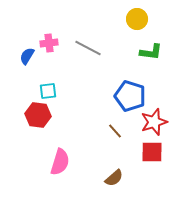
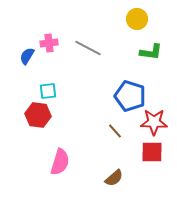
red star: rotated 20 degrees clockwise
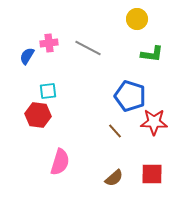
green L-shape: moved 1 px right, 2 px down
red square: moved 22 px down
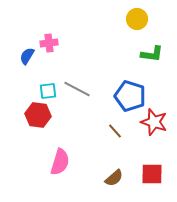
gray line: moved 11 px left, 41 px down
red star: rotated 16 degrees clockwise
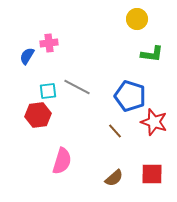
gray line: moved 2 px up
red hexagon: rotated 15 degrees counterclockwise
pink semicircle: moved 2 px right, 1 px up
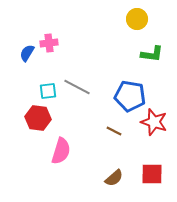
blue semicircle: moved 3 px up
blue pentagon: rotated 8 degrees counterclockwise
red hexagon: moved 3 px down; rotated 15 degrees clockwise
brown line: moved 1 px left; rotated 21 degrees counterclockwise
pink semicircle: moved 1 px left, 10 px up
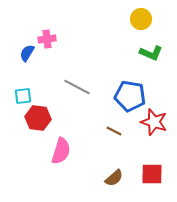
yellow circle: moved 4 px right
pink cross: moved 2 px left, 4 px up
green L-shape: moved 1 px left, 1 px up; rotated 15 degrees clockwise
cyan square: moved 25 px left, 5 px down
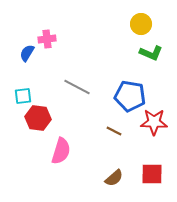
yellow circle: moved 5 px down
red star: rotated 16 degrees counterclockwise
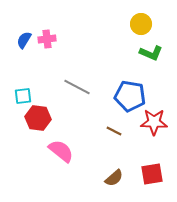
blue semicircle: moved 3 px left, 13 px up
pink semicircle: rotated 68 degrees counterclockwise
red square: rotated 10 degrees counterclockwise
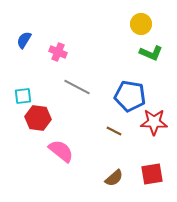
pink cross: moved 11 px right, 13 px down; rotated 30 degrees clockwise
